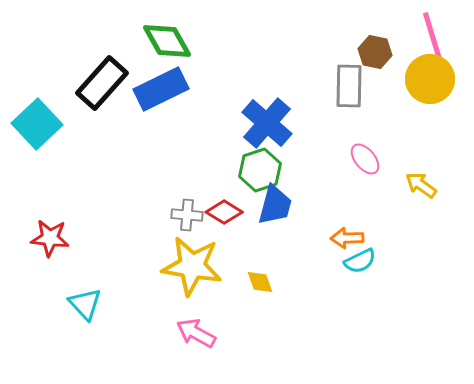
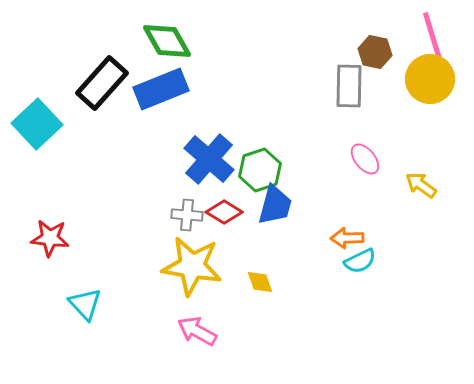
blue rectangle: rotated 4 degrees clockwise
blue cross: moved 58 px left, 36 px down
pink arrow: moved 1 px right, 2 px up
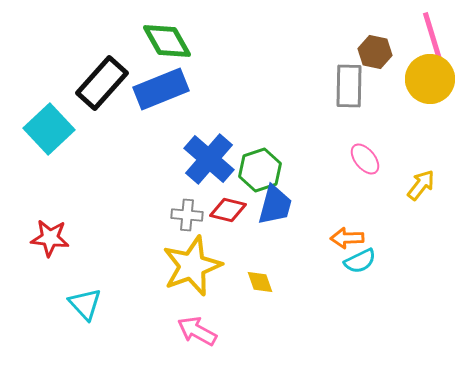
cyan square: moved 12 px right, 5 px down
yellow arrow: rotated 92 degrees clockwise
red diamond: moved 4 px right, 2 px up; rotated 18 degrees counterclockwise
yellow star: rotated 30 degrees counterclockwise
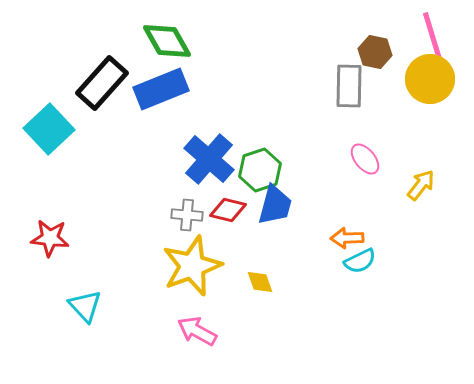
cyan triangle: moved 2 px down
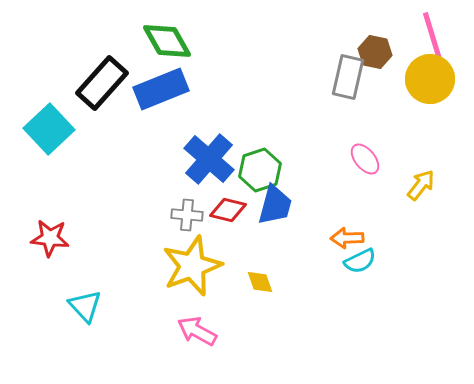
gray rectangle: moved 1 px left, 9 px up; rotated 12 degrees clockwise
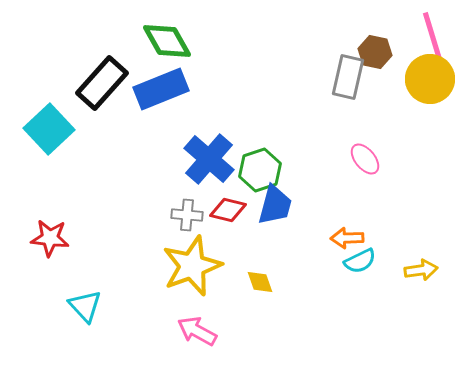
yellow arrow: moved 85 px down; rotated 44 degrees clockwise
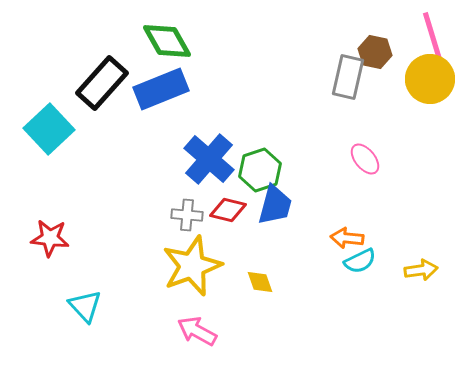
orange arrow: rotated 8 degrees clockwise
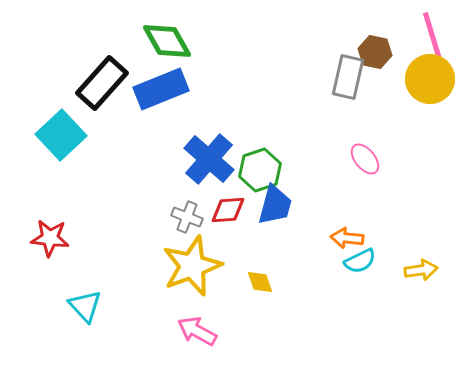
cyan square: moved 12 px right, 6 px down
red diamond: rotated 18 degrees counterclockwise
gray cross: moved 2 px down; rotated 16 degrees clockwise
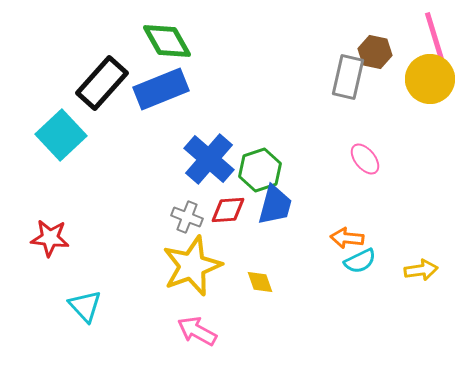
pink line: moved 2 px right
